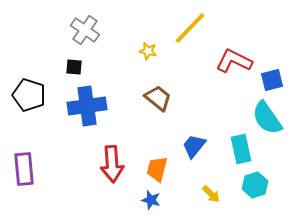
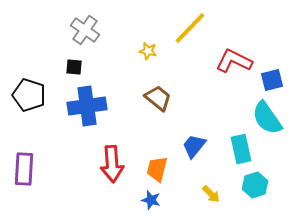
purple rectangle: rotated 8 degrees clockwise
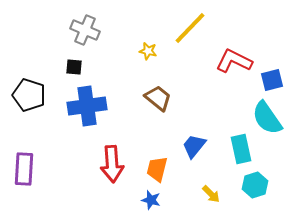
gray cross: rotated 12 degrees counterclockwise
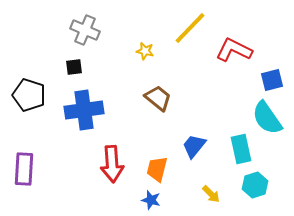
yellow star: moved 3 px left
red L-shape: moved 11 px up
black square: rotated 12 degrees counterclockwise
blue cross: moved 3 px left, 4 px down
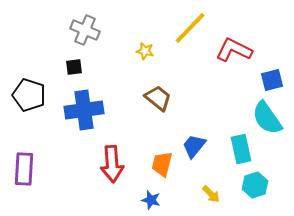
orange trapezoid: moved 5 px right, 5 px up
